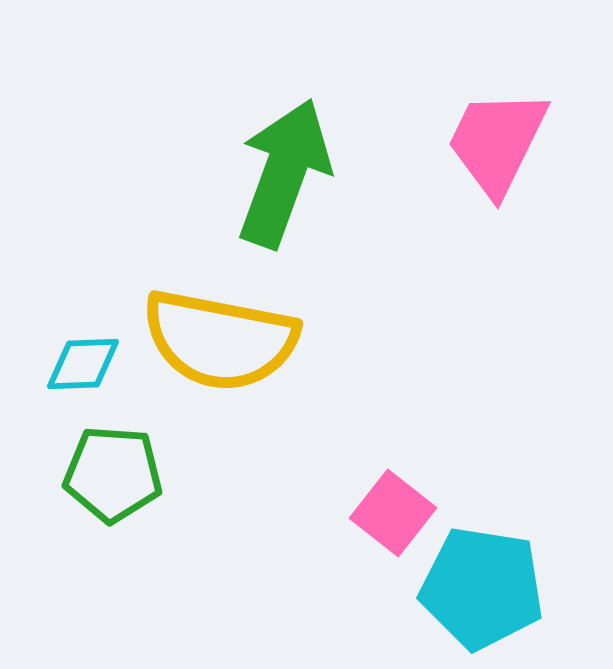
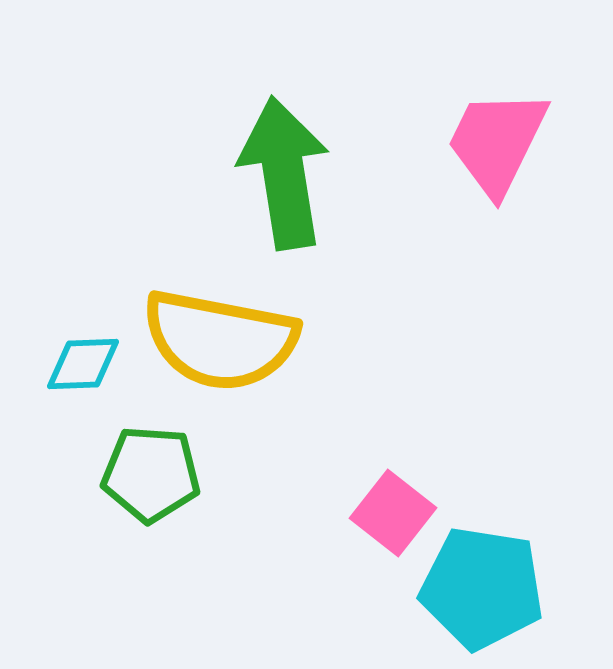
green arrow: rotated 29 degrees counterclockwise
green pentagon: moved 38 px right
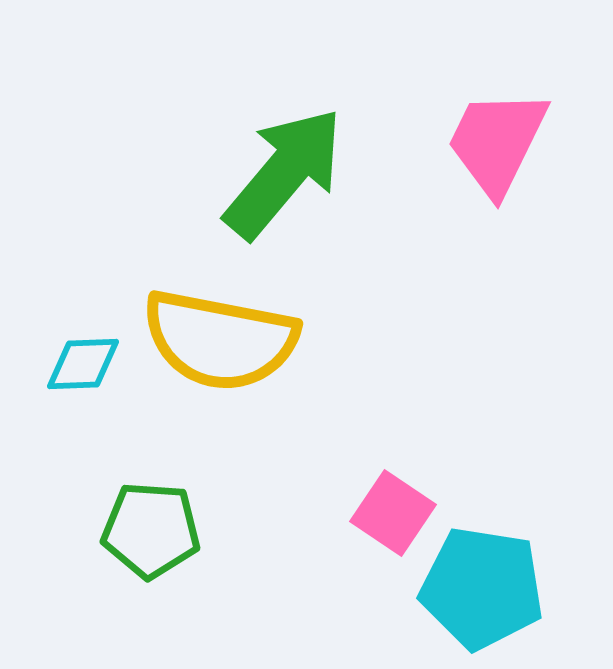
green arrow: rotated 49 degrees clockwise
green pentagon: moved 56 px down
pink square: rotated 4 degrees counterclockwise
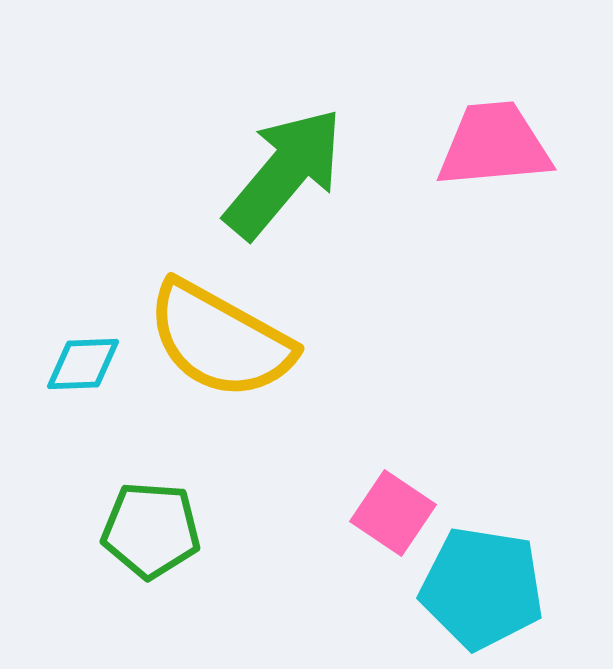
pink trapezoid: moved 3 px left, 3 px down; rotated 59 degrees clockwise
yellow semicircle: rotated 18 degrees clockwise
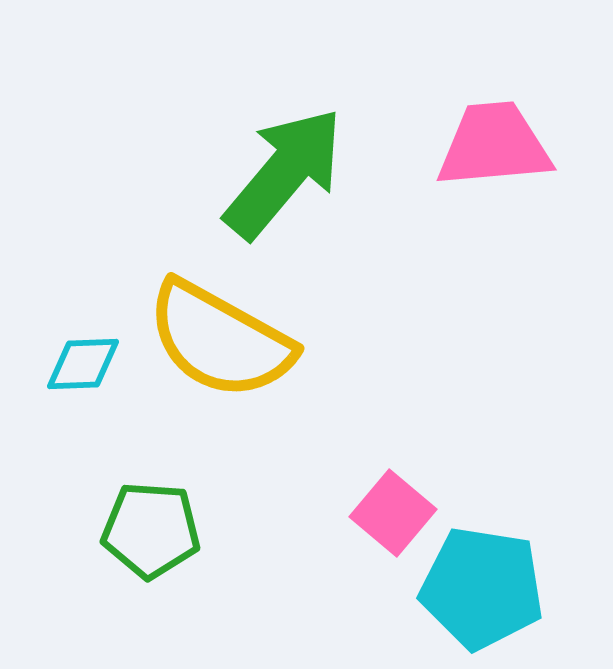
pink square: rotated 6 degrees clockwise
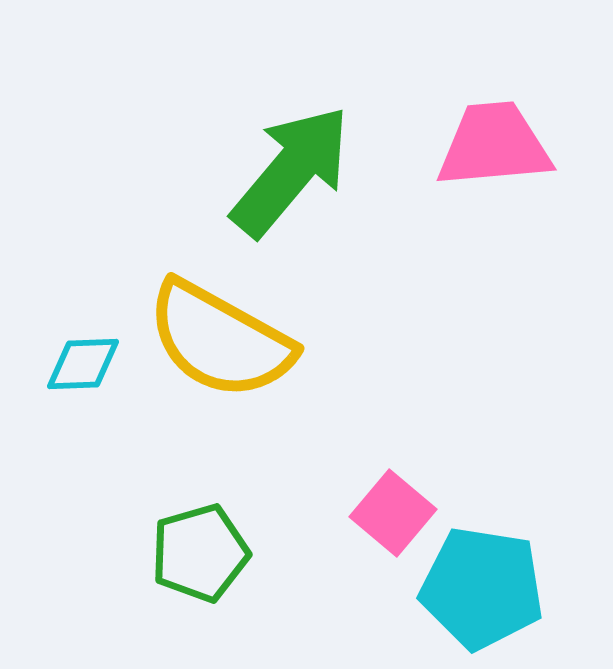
green arrow: moved 7 px right, 2 px up
green pentagon: moved 49 px right, 23 px down; rotated 20 degrees counterclockwise
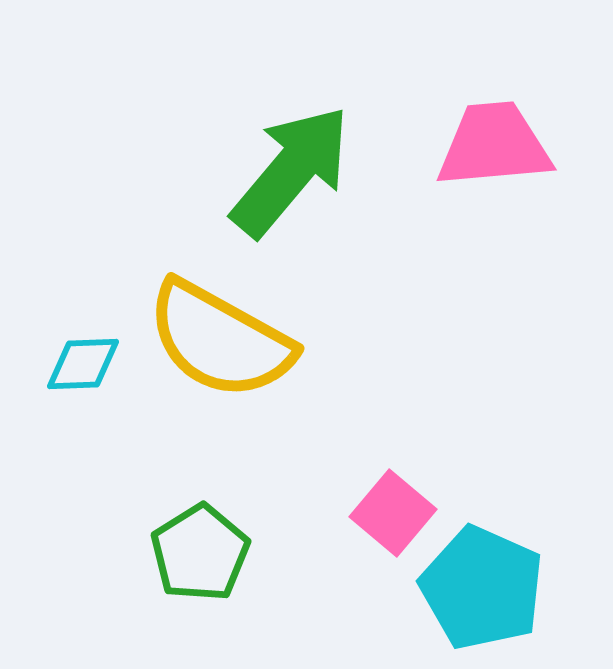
green pentagon: rotated 16 degrees counterclockwise
cyan pentagon: rotated 15 degrees clockwise
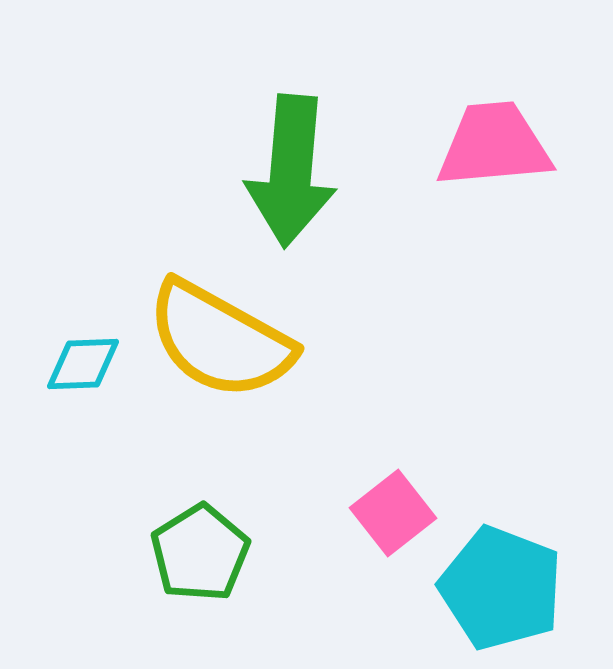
green arrow: rotated 145 degrees clockwise
pink square: rotated 12 degrees clockwise
cyan pentagon: moved 19 px right; rotated 3 degrees counterclockwise
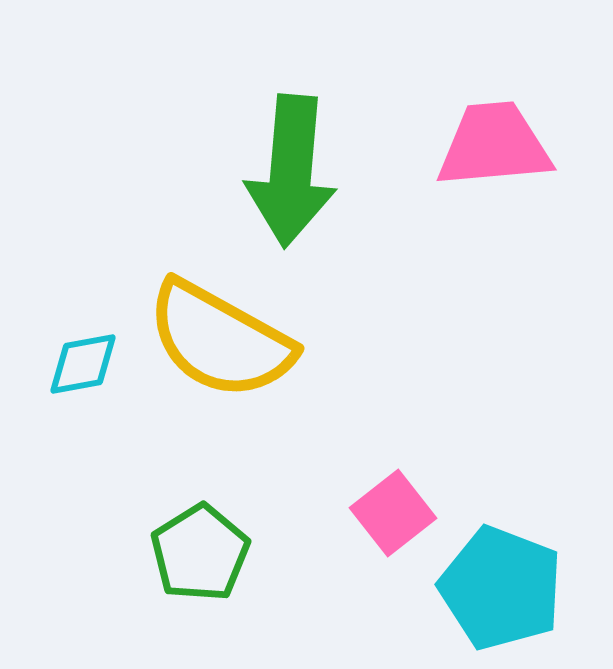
cyan diamond: rotated 8 degrees counterclockwise
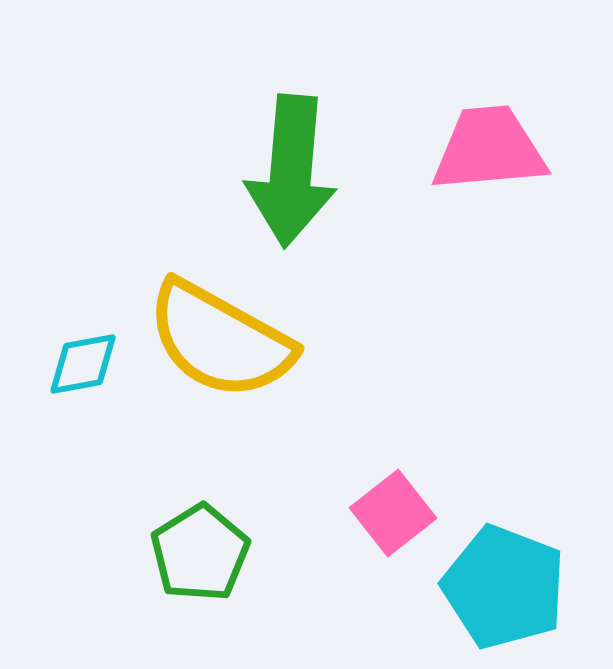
pink trapezoid: moved 5 px left, 4 px down
cyan pentagon: moved 3 px right, 1 px up
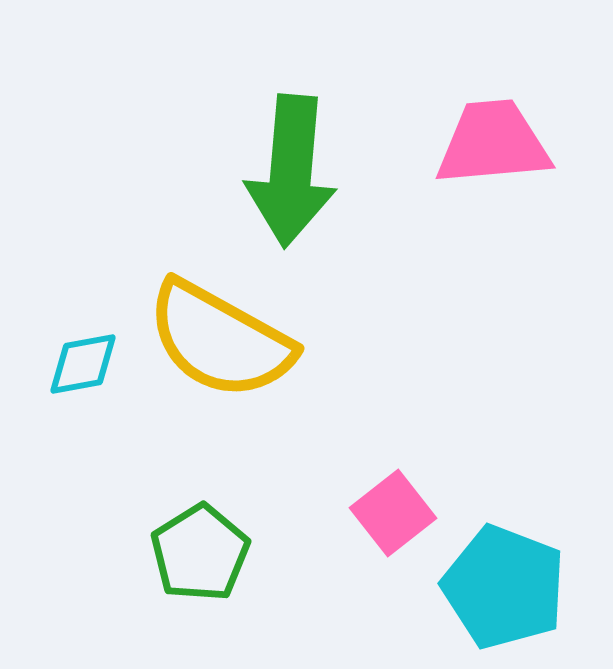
pink trapezoid: moved 4 px right, 6 px up
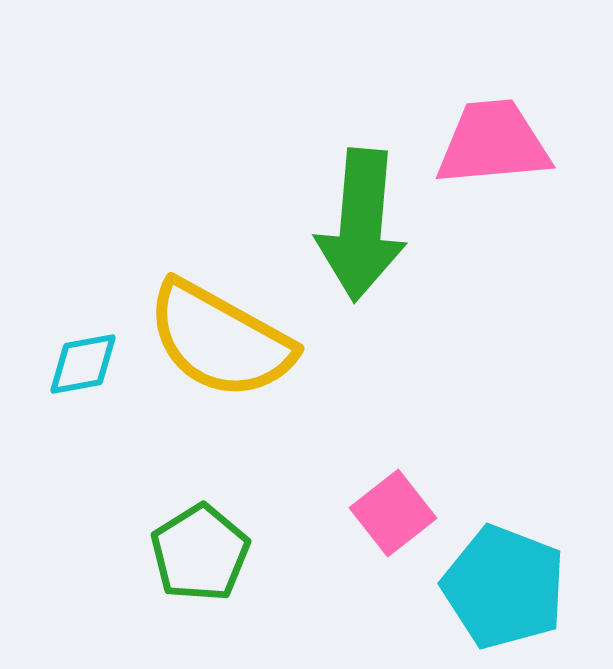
green arrow: moved 70 px right, 54 px down
